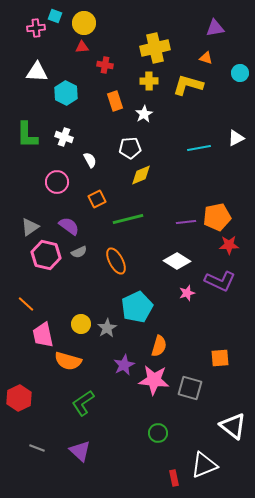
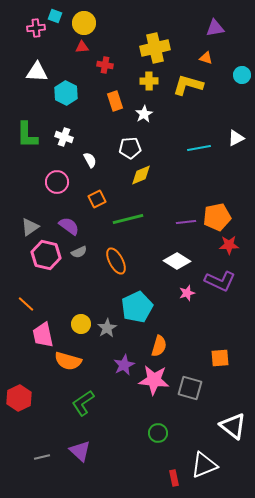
cyan circle at (240, 73): moved 2 px right, 2 px down
gray line at (37, 448): moved 5 px right, 9 px down; rotated 35 degrees counterclockwise
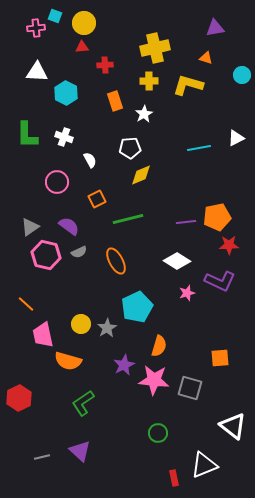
red cross at (105, 65): rotated 14 degrees counterclockwise
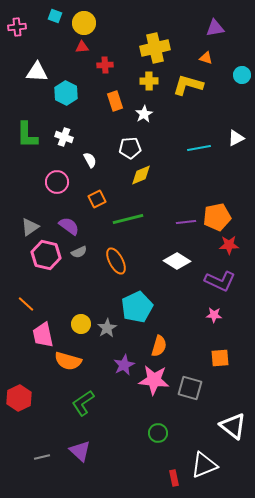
pink cross at (36, 28): moved 19 px left, 1 px up
pink star at (187, 293): moved 27 px right, 22 px down; rotated 21 degrees clockwise
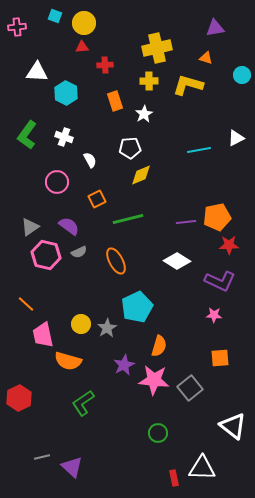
yellow cross at (155, 48): moved 2 px right
green L-shape at (27, 135): rotated 36 degrees clockwise
cyan line at (199, 148): moved 2 px down
gray square at (190, 388): rotated 35 degrees clockwise
purple triangle at (80, 451): moved 8 px left, 16 px down
white triangle at (204, 465): moved 2 px left, 3 px down; rotated 24 degrees clockwise
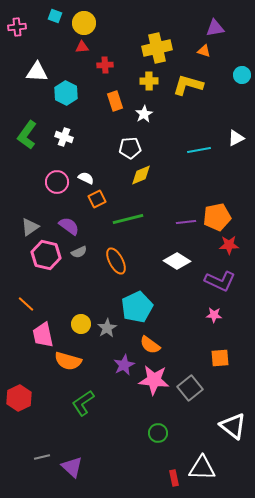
orange triangle at (206, 58): moved 2 px left, 7 px up
white semicircle at (90, 160): moved 4 px left, 18 px down; rotated 35 degrees counterclockwise
orange semicircle at (159, 346): moved 9 px left, 1 px up; rotated 110 degrees clockwise
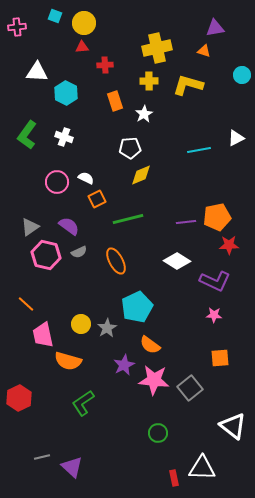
purple L-shape at (220, 281): moved 5 px left
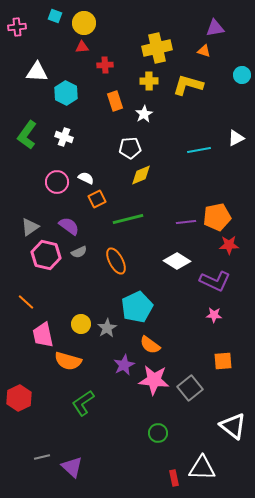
orange line at (26, 304): moved 2 px up
orange square at (220, 358): moved 3 px right, 3 px down
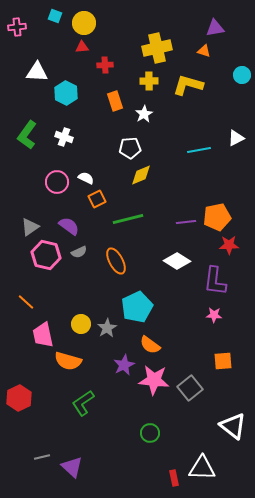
purple L-shape at (215, 281): rotated 72 degrees clockwise
green circle at (158, 433): moved 8 px left
